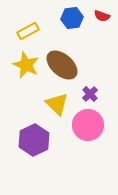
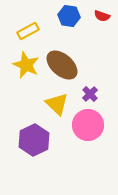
blue hexagon: moved 3 px left, 2 px up; rotated 15 degrees clockwise
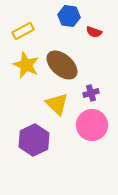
red semicircle: moved 8 px left, 16 px down
yellow rectangle: moved 5 px left
purple cross: moved 1 px right, 1 px up; rotated 28 degrees clockwise
pink circle: moved 4 px right
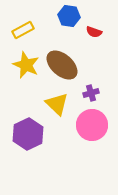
yellow rectangle: moved 1 px up
purple hexagon: moved 6 px left, 6 px up
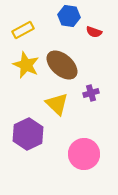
pink circle: moved 8 px left, 29 px down
